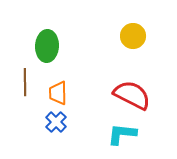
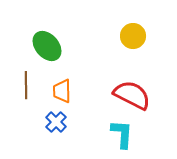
green ellipse: rotated 44 degrees counterclockwise
brown line: moved 1 px right, 3 px down
orange trapezoid: moved 4 px right, 2 px up
cyan L-shape: rotated 88 degrees clockwise
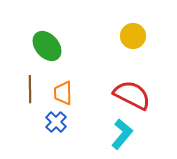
brown line: moved 4 px right, 4 px down
orange trapezoid: moved 1 px right, 2 px down
cyan L-shape: rotated 36 degrees clockwise
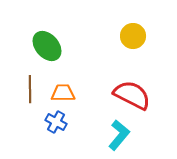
orange trapezoid: rotated 90 degrees clockwise
blue cross: rotated 15 degrees counterclockwise
cyan L-shape: moved 3 px left, 1 px down
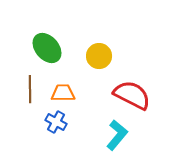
yellow circle: moved 34 px left, 20 px down
green ellipse: moved 2 px down
cyan L-shape: moved 2 px left
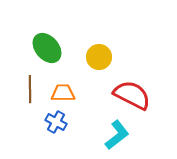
yellow circle: moved 1 px down
cyan L-shape: rotated 12 degrees clockwise
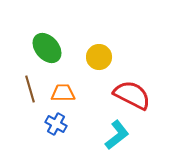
brown line: rotated 16 degrees counterclockwise
blue cross: moved 2 px down
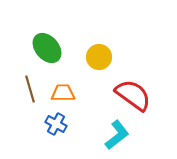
red semicircle: moved 1 px right; rotated 9 degrees clockwise
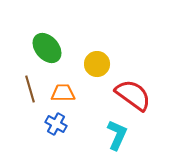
yellow circle: moved 2 px left, 7 px down
cyan L-shape: rotated 28 degrees counterclockwise
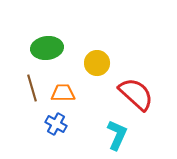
green ellipse: rotated 56 degrees counterclockwise
yellow circle: moved 1 px up
brown line: moved 2 px right, 1 px up
red semicircle: moved 3 px right, 1 px up; rotated 6 degrees clockwise
